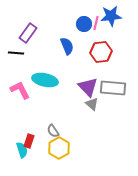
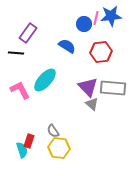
pink line: moved 5 px up
blue semicircle: rotated 36 degrees counterclockwise
cyan ellipse: rotated 60 degrees counterclockwise
yellow hexagon: rotated 25 degrees counterclockwise
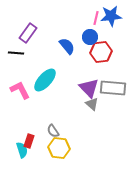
blue circle: moved 6 px right, 13 px down
blue semicircle: rotated 18 degrees clockwise
purple triangle: moved 1 px right, 1 px down
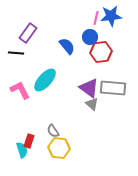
purple triangle: rotated 10 degrees counterclockwise
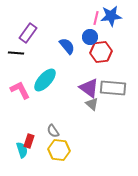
yellow hexagon: moved 2 px down
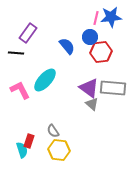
blue star: moved 1 px down
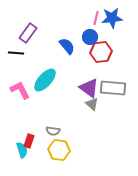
blue star: moved 1 px right, 1 px down
gray semicircle: rotated 48 degrees counterclockwise
